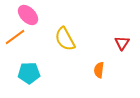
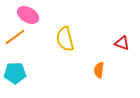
pink ellipse: rotated 15 degrees counterclockwise
yellow semicircle: rotated 15 degrees clockwise
red triangle: rotated 42 degrees counterclockwise
cyan pentagon: moved 14 px left
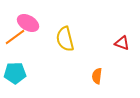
pink ellipse: moved 8 px down
orange semicircle: moved 2 px left, 6 px down
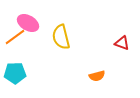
yellow semicircle: moved 4 px left, 2 px up
orange semicircle: rotated 112 degrees counterclockwise
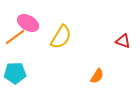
yellow semicircle: rotated 135 degrees counterclockwise
red triangle: moved 1 px right, 2 px up
orange semicircle: rotated 42 degrees counterclockwise
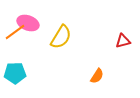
pink ellipse: rotated 10 degrees counterclockwise
orange line: moved 5 px up
red triangle: rotated 35 degrees counterclockwise
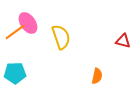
pink ellipse: rotated 35 degrees clockwise
yellow semicircle: rotated 50 degrees counterclockwise
red triangle: rotated 28 degrees clockwise
orange semicircle: rotated 21 degrees counterclockwise
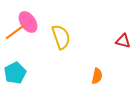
pink ellipse: moved 1 px up
cyan pentagon: rotated 25 degrees counterclockwise
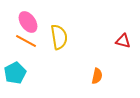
orange line: moved 11 px right, 9 px down; rotated 65 degrees clockwise
yellow semicircle: moved 2 px left; rotated 10 degrees clockwise
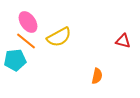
yellow semicircle: rotated 70 degrees clockwise
orange line: rotated 10 degrees clockwise
cyan pentagon: moved 13 px up; rotated 20 degrees clockwise
